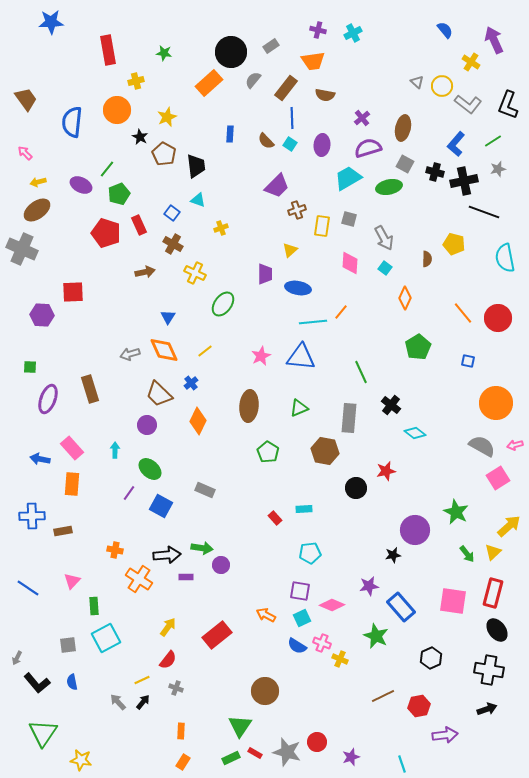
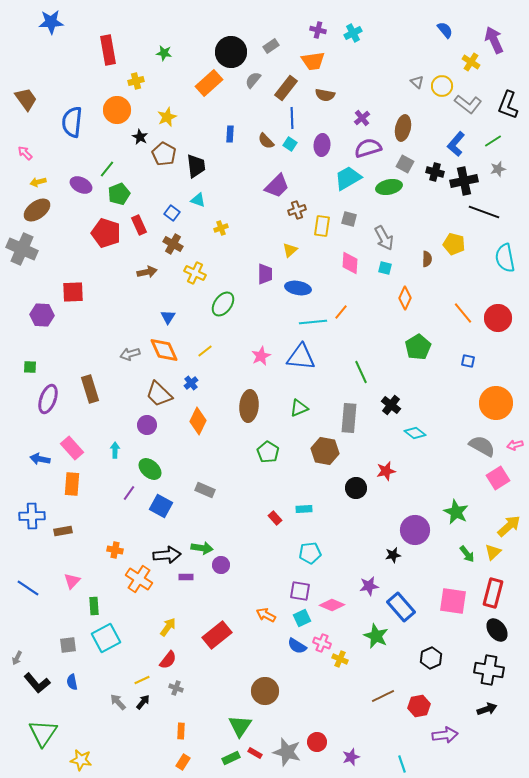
cyan square at (385, 268): rotated 24 degrees counterclockwise
brown arrow at (145, 272): moved 2 px right
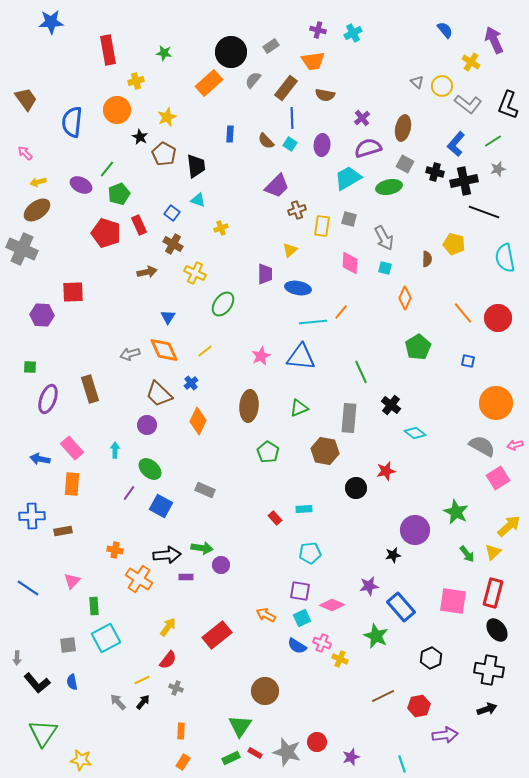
gray arrow at (17, 658): rotated 24 degrees counterclockwise
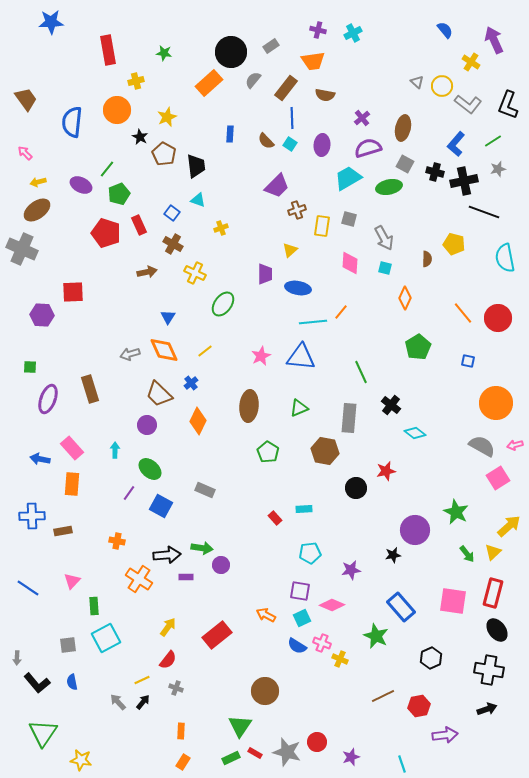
orange cross at (115, 550): moved 2 px right, 9 px up
purple star at (369, 586): moved 18 px left, 16 px up
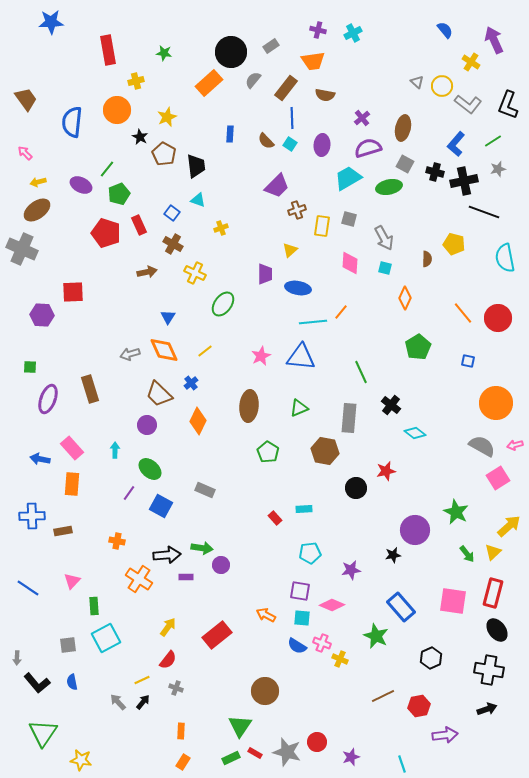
cyan square at (302, 618): rotated 30 degrees clockwise
